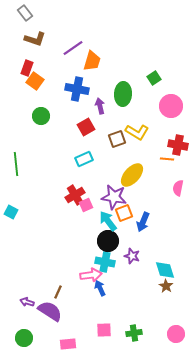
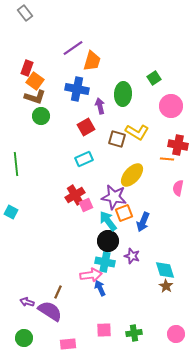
brown L-shape at (35, 39): moved 58 px down
brown square at (117, 139): rotated 36 degrees clockwise
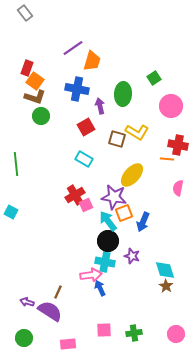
cyan rectangle at (84, 159): rotated 54 degrees clockwise
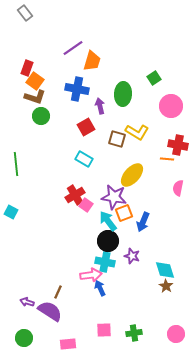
pink square at (86, 205): rotated 32 degrees counterclockwise
